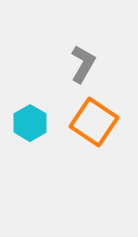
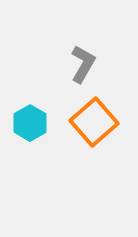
orange square: rotated 15 degrees clockwise
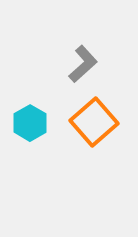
gray L-shape: rotated 18 degrees clockwise
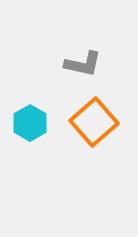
gray L-shape: rotated 54 degrees clockwise
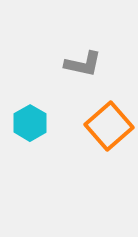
orange square: moved 15 px right, 4 px down
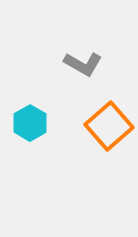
gray L-shape: rotated 18 degrees clockwise
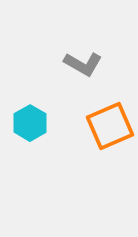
orange square: moved 1 px right; rotated 18 degrees clockwise
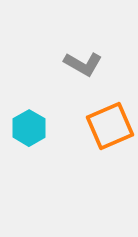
cyan hexagon: moved 1 px left, 5 px down
